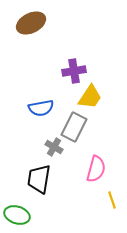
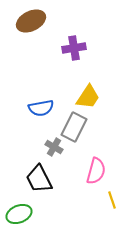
brown ellipse: moved 2 px up
purple cross: moved 23 px up
yellow trapezoid: moved 2 px left
pink semicircle: moved 2 px down
black trapezoid: rotated 36 degrees counterclockwise
green ellipse: moved 2 px right, 1 px up; rotated 40 degrees counterclockwise
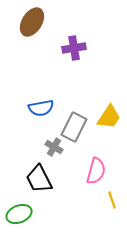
brown ellipse: moved 1 px right, 1 px down; rotated 32 degrees counterclockwise
yellow trapezoid: moved 21 px right, 20 px down
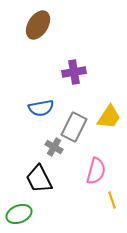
brown ellipse: moved 6 px right, 3 px down
purple cross: moved 24 px down
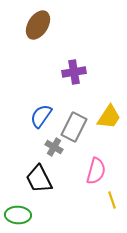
blue semicircle: moved 8 px down; rotated 135 degrees clockwise
green ellipse: moved 1 px left, 1 px down; rotated 25 degrees clockwise
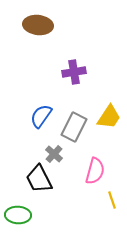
brown ellipse: rotated 64 degrees clockwise
gray cross: moved 7 px down; rotated 12 degrees clockwise
pink semicircle: moved 1 px left
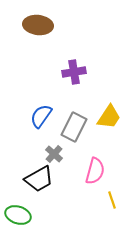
black trapezoid: rotated 92 degrees counterclockwise
green ellipse: rotated 15 degrees clockwise
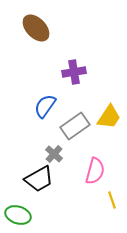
brown ellipse: moved 2 px left, 3 px down; rotated 40 degrees clockwise
blue semicircle: moved 4 px right, 10 px up
gray rectangle: moved 1 px right, 1 px up; rotated 28 degrees clockwise
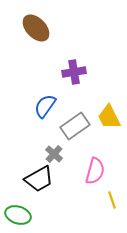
yellow trapezoid: rotated 120 degrees clockwise
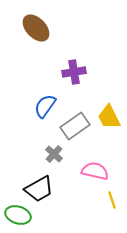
pink semicircle: rotated 92 degrees counterclockwise
black trapezoid: moved 10 px down
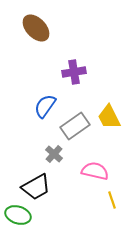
black trapezoid: moved 3 px left, 2 px up
